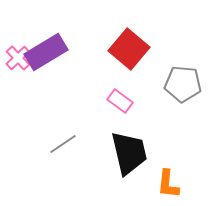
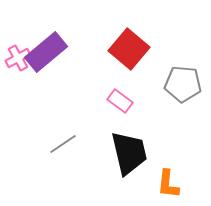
purple rectangle: rotated 9 degrees counterclockwise
pink cross: rotated 15 degrees clockwise
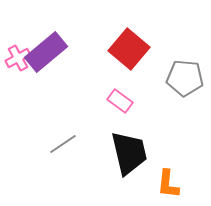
gray pentagon: moved 2 px right, 6 px up
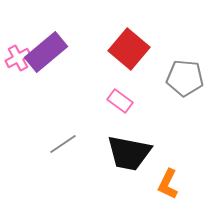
black trapezoid: rotated 114 degrees clockwise
orange L-shape: rotated 20 degrees clockwise
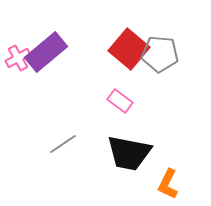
gray pentagon: moved 25 px left, 24 px up
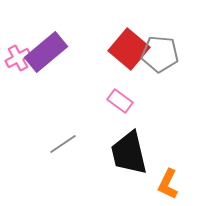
black trapezoid: rotated 66 degrees clockwise
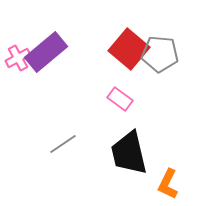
pink rectangle: moved 2 px up
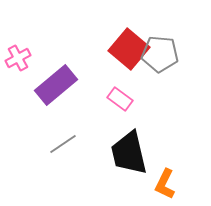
purple rectangle: moved 10 px right, 33 px down
orange L-shape: moved 3 px left
